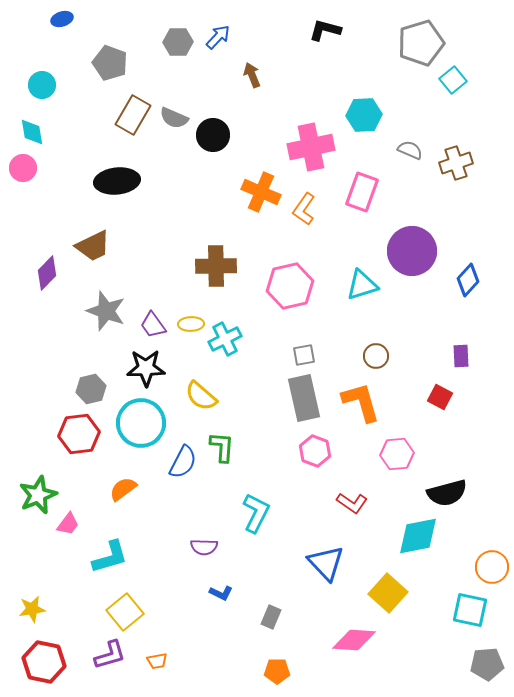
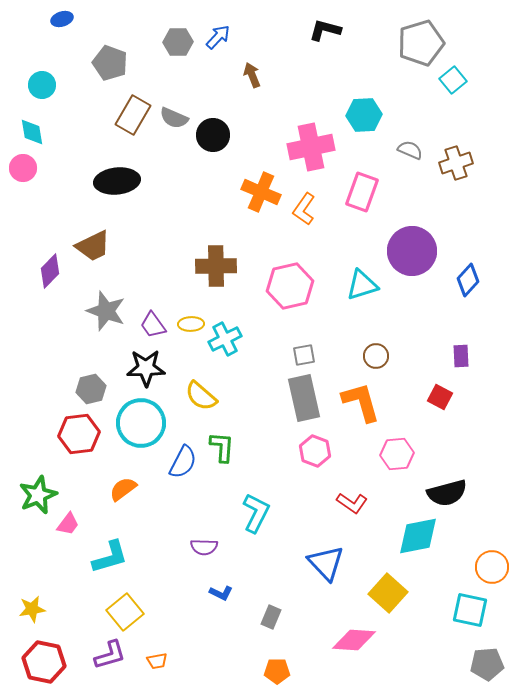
purple diamond at (47, 273): moved 3 px right, 2 px up
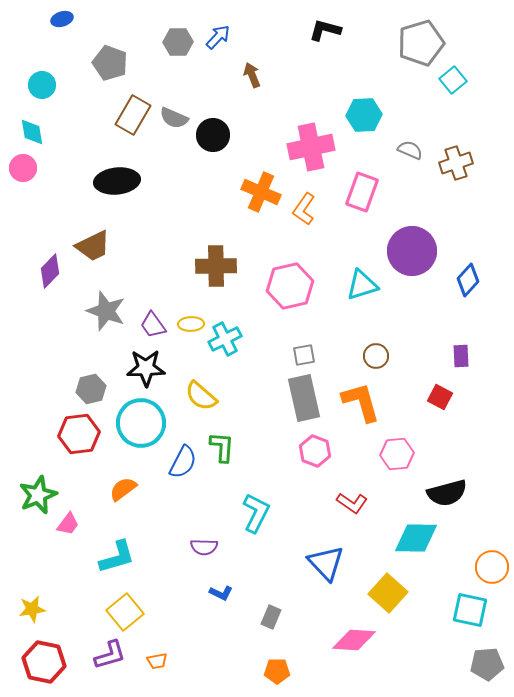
cyan diamond at (418, 536): moved 2 px left, 2 px down; rotated 12 degrees clockwise
cyan L-shape at (110, 557): moved 7 px right
